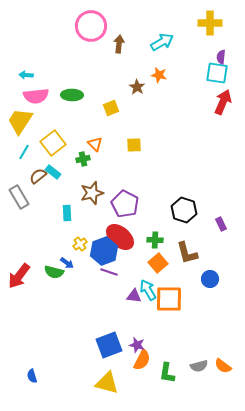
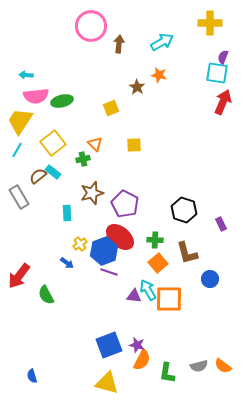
purple semicircle at (221, 57): moved 2 px right; rotated 16 degrees clockwise
green ellipse at (72, 95): moved 10 px left, 6 px down; rotated 15 degrees counterclockwise
cyan line at (24, 152): moved 7 px left, 2 px up
green semicircle at (54, 272): moved 8 px left, 23 px down; rotated 48 degrees clockwise
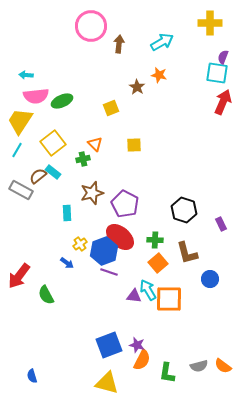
green ellipse at (62, 101): rotated 10 degrees counterclockwise
gray rectangle at (19, 197): moved 2 px right, 7 px up; rotated 30 degrees counterclockwise
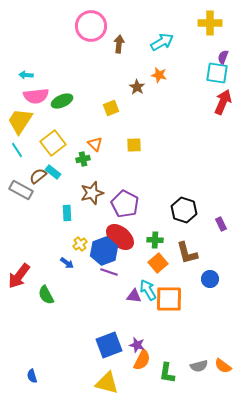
cyan line at (17, 150): rotated 63 degrees counterclockwise
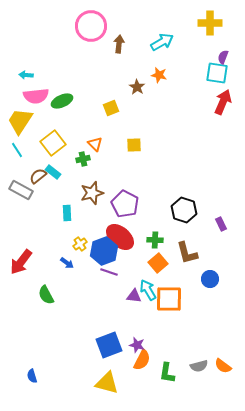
red arrow at (19, 276): moved 2 px right, 14 px up
